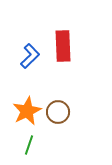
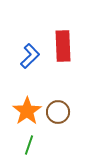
orange star: rotated 8 degrees counterclockwise
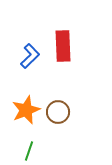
orange star: moved 1 px left, 1 px up; rotated 12 degrees clockwise
green line: moved 6 px down
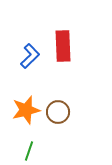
orange star: rotated 8 degrees clockwise
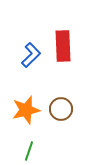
blue L-shape: moved 1 px right, 1 px up
brown circle: moved 3 px right, 3 px up
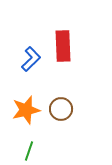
blue L-shape: moved 4 px down
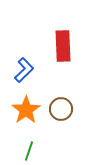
blue L-shape: moved 7 px left, 11 px down
orange star: rotated 20 degrees counterclockwise
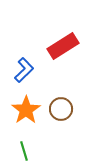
red rectangle: rotated 60 degrees clockwise
green line: moved 5 px left; rotated 36 degrees counterclockwise
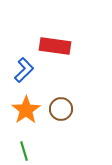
red rectangle: moved 8 px left; rotated 40 degrees clockwise
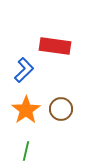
green line: moved 2 px right; rotated 30 degrees clockwise
